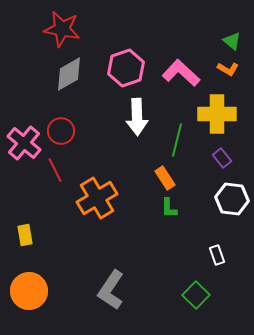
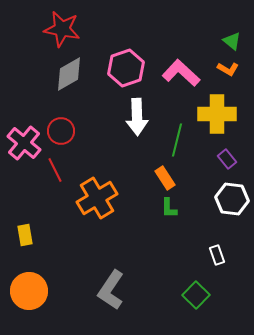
purple rectangle: moved 5 px right, 1 px down
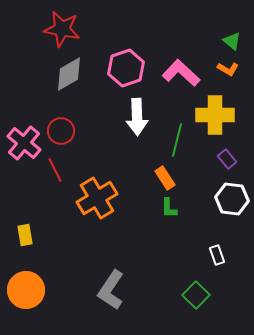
yellow cross: moved 2 px left, 1 px down
orange circle: moved 3 px left, 1 px up
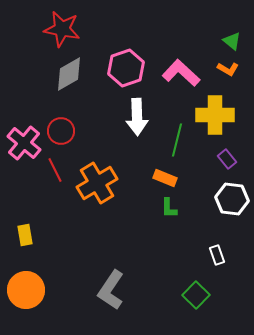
orange rectangle: rotated 35 degrees counterclockwise
orange cross: moved 15 px up
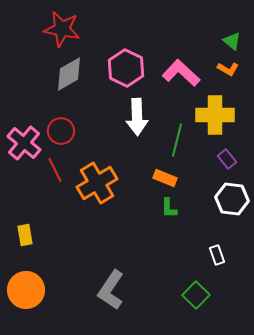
pink hexagon: rotated 15 degrees counterclockwise
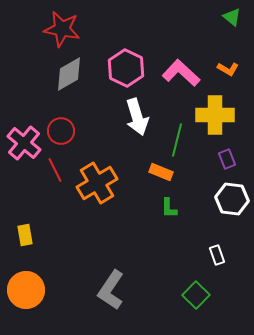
green triangle: moved 24 px up
white arrow: rotated 15 degrees counterclockwise
purple rectangle: rotated 18 degrees clockwise
orange rectangle: moved 4 px left, 6 px up
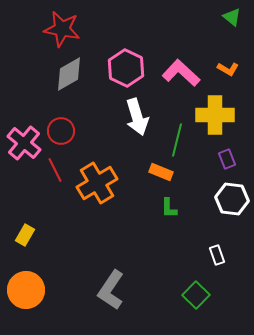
yellow rectangle: rotated 40 degrees clockwise
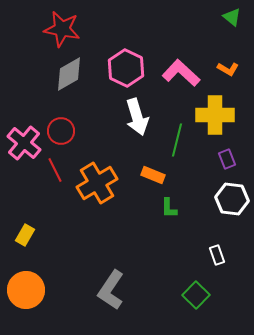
orange rectangle: moved 8 px left, 3 px down
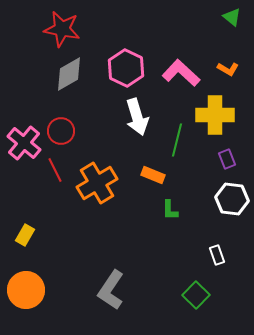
green L-shape: moved 1 px right, 2 px down
